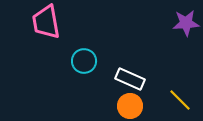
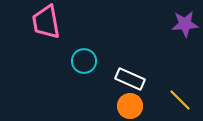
purple star: moved 1 px left, 1 px down
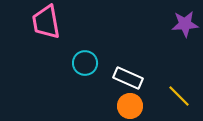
cyan circle: moved 1 px right, 2 px down
white rectangle: moved 2 px left, 1 px up
yellow line: moved 1 px left, 4 px up
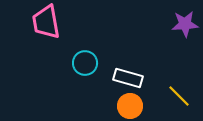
white rectangle: rotated 8 degrees counterclockwise
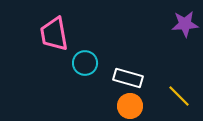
pink trapezoid: moved 8 px right, 12 px down
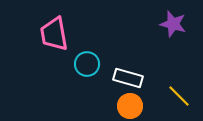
purple star: moved 12 px left; rotated 20 degrees clockwise
cyan circle: moved 2 px right, 1 px down
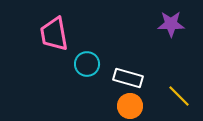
purple star: moved 2 px left; rotated 16 degrees counterclockwise
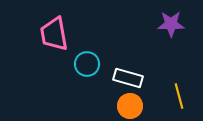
yellow line: rotated 30 degrees clockwise
